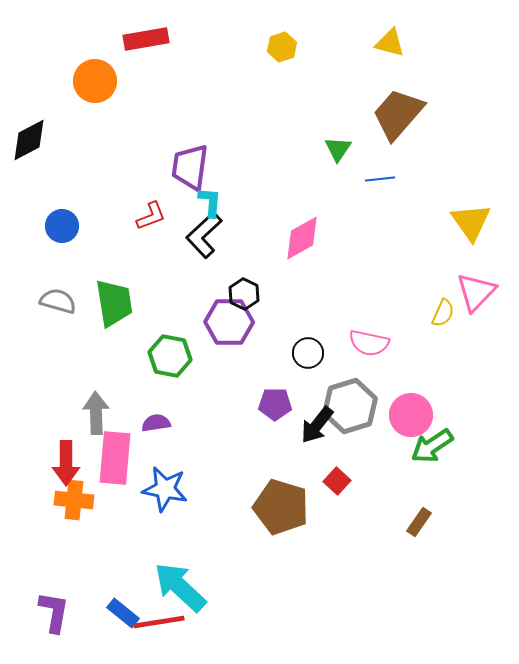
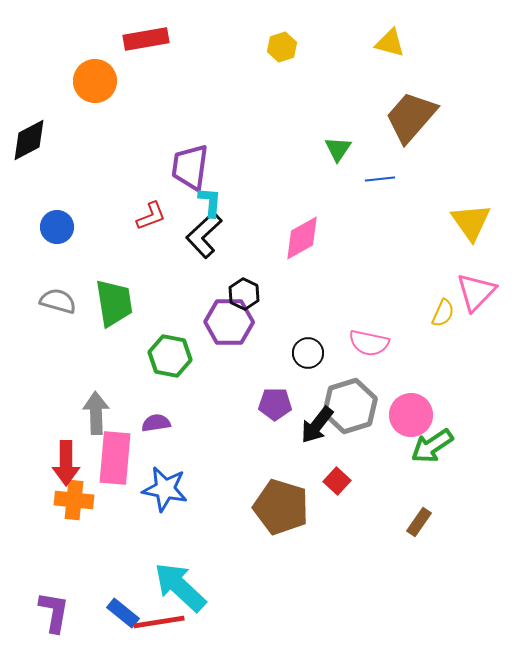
brown trapezoid at (398, 114): moved 13 px right, 3 px down
blue circle at (62, 226): moved 5 px left, 1 px down
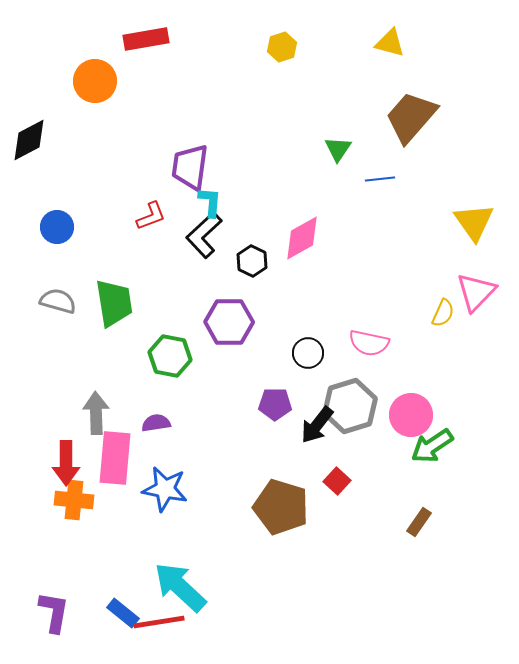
yellow triangle at (471, 222): moved 3 px right
black hexagon at (244, 294): moved 8 px right, 33 px up
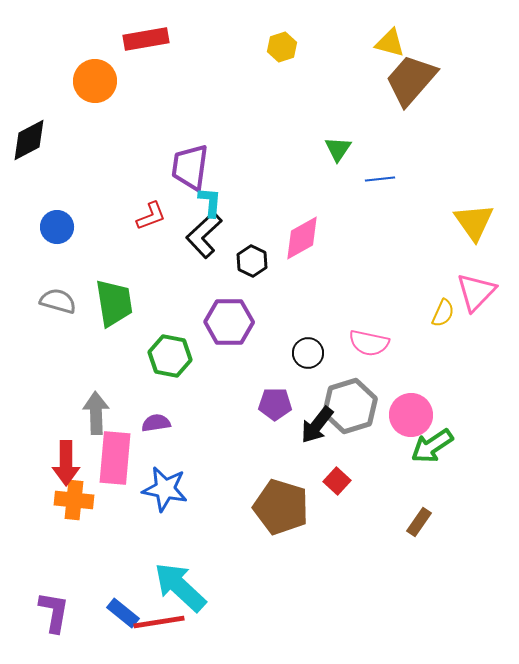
brown trapezoid at (411, 117): moved 37 px up
